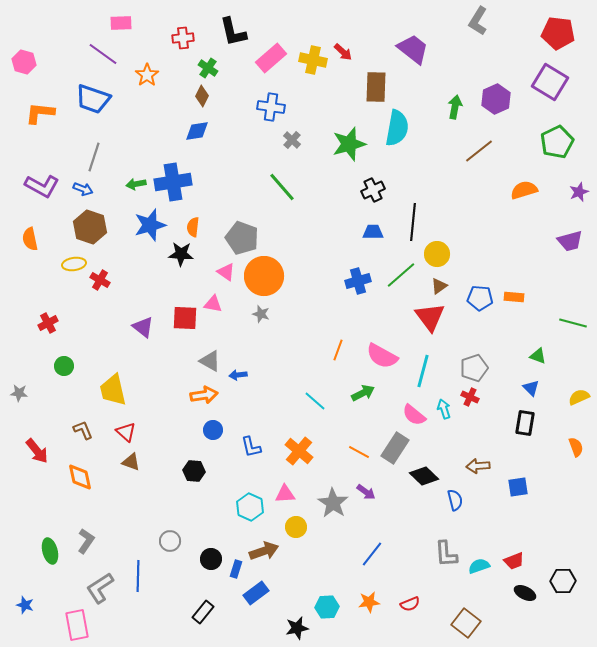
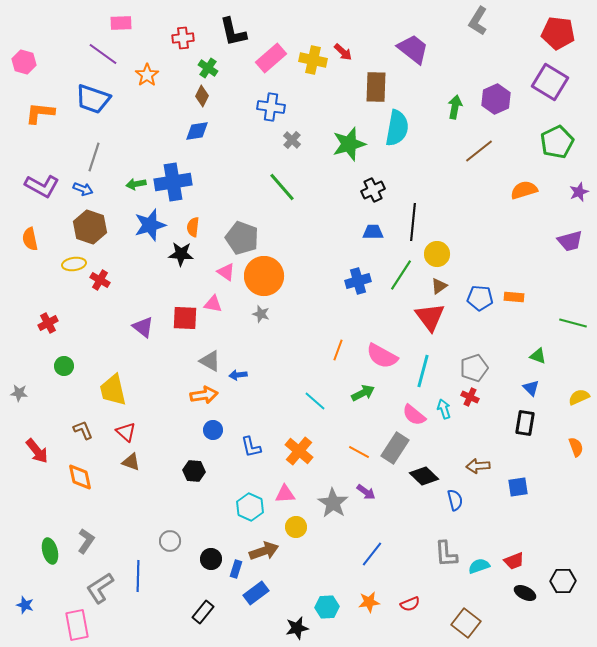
green line at (401, 275): rotated 16 degrees counterclockwise
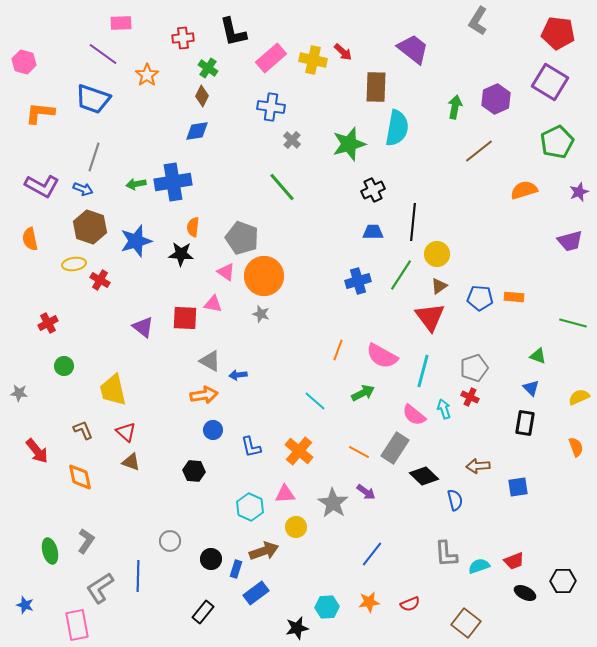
blue star at (150, 225): moved 14 px left, 16 px down
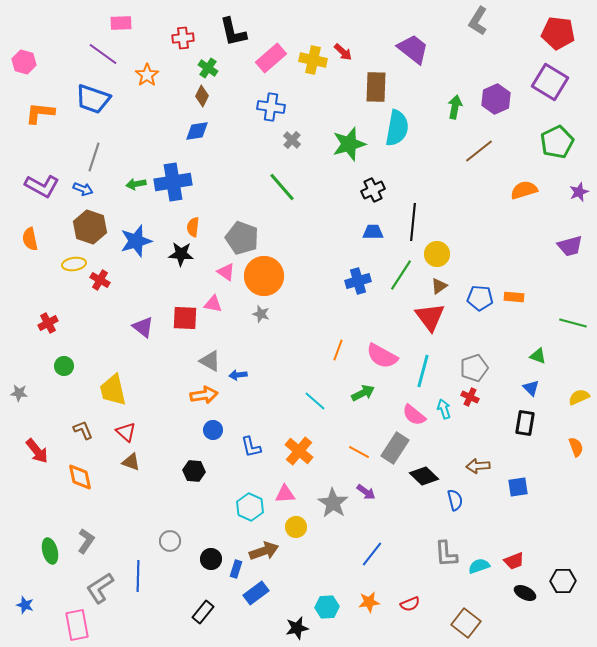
purple trapezoid at (570, 241): moved 5 px down
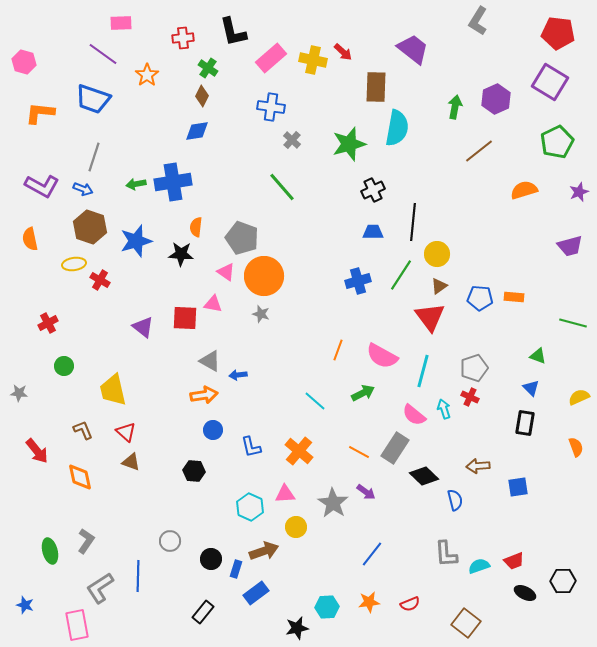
orange semicircle at (193, 227): moved 3 px right
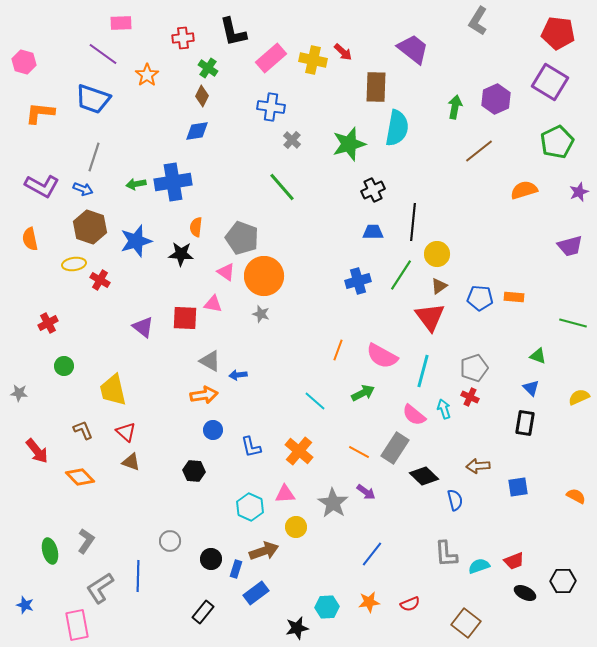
orange semicircle at (576, 447): moved 49 px down; rotated 42 degrees counterclockwise
orange diamond at (80, 477): rotated 32 degrees counterclockwise
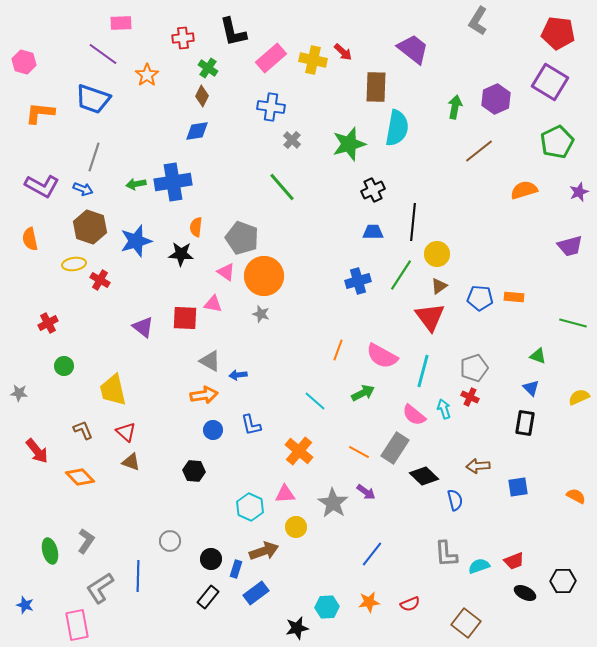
blue L-shape at (251, 447): moved 22 px up
black rectangle at (203, 612): moved 5 px right, 15 px up
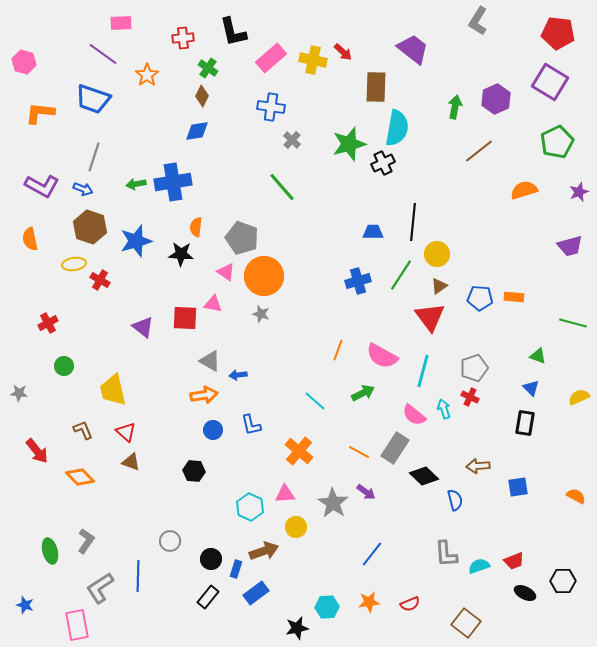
black cross at (373, 190): moved 10 px right, 27 px up
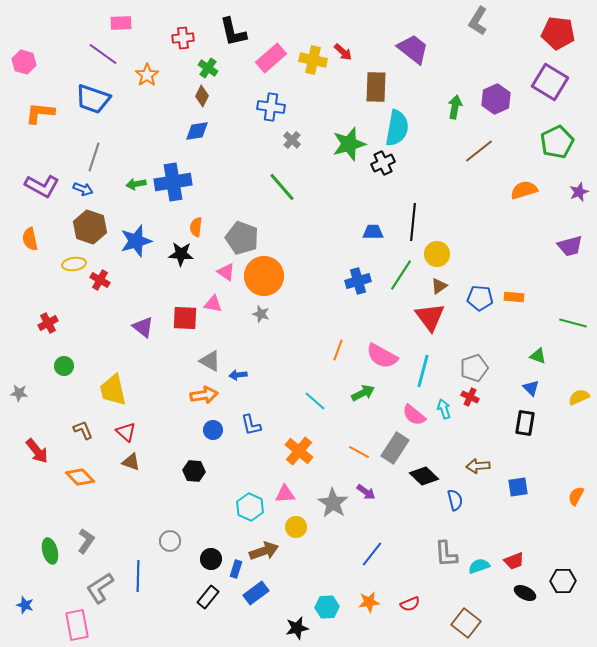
orange semicircle at (576, 496): rotated 90 degrees counterclockwise
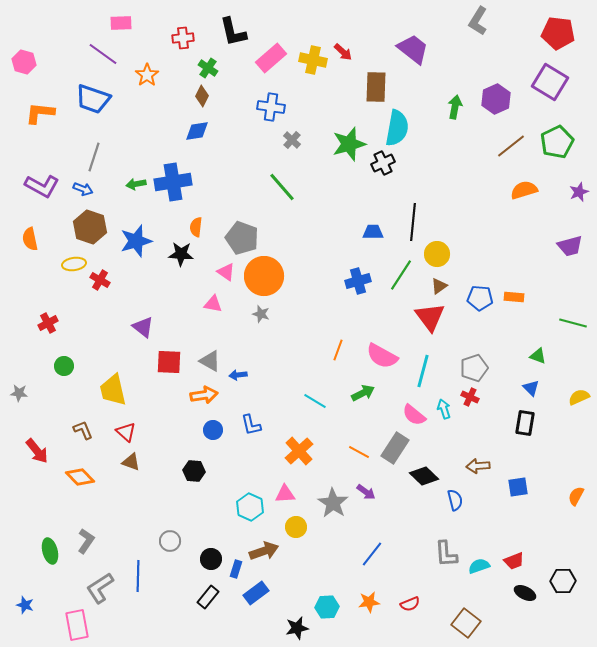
brown line at (479, 151): moved 32 px right, 5 px up
red square at (185, 318): moved 16 px left, 44 px down
cyan line at (315, 401): rotated 10 degrees counterclockwise
orange cross at (299, 451): rotated 8 degrees clockwise
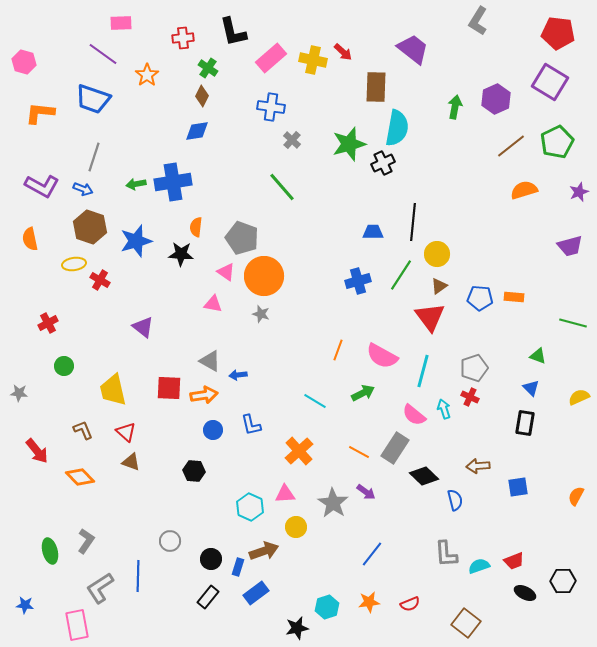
red square at (169, 362): moved 26 px down
blue rectangle at (236, 569): moved 2 px right, 2 px up
blue star at (25, 605): rotated 12 degrees counterclockwise
cyan hexagon at (327, 607): rotated 15 degrees counterclockwise
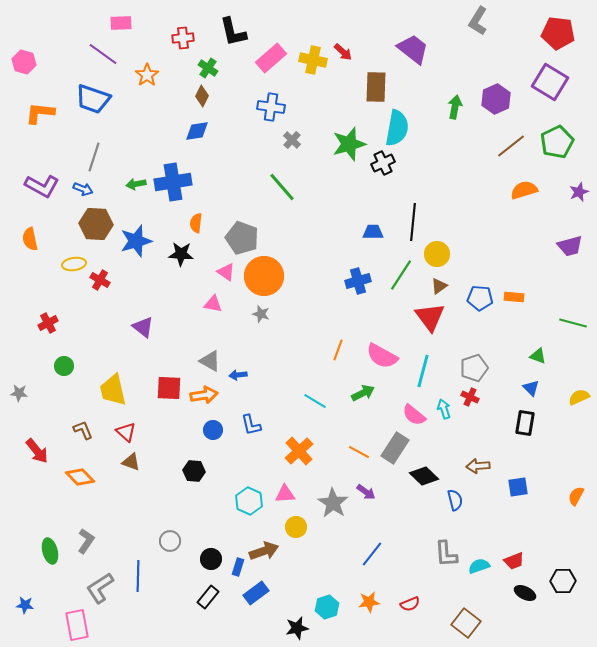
brown hexagon at (90, 227): moved 6 px right, 3 px up; rotated 16 degrees counterclockwise
orange semicircle at (196, 227): moved 4 px up
cyan hexagon at (250, 507): moved 1 px left, 6 px up
